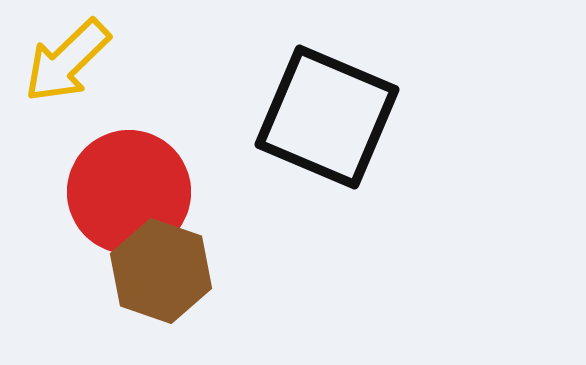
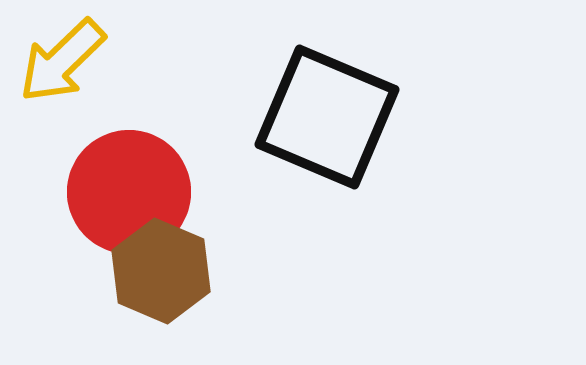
yellow arrow: moved 5 px left
brown hexagon: rotated 4 degrees clockwise
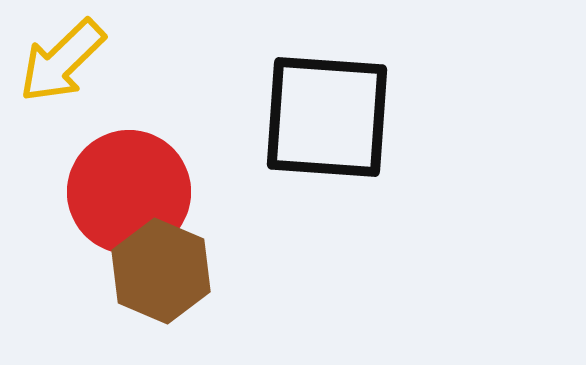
black square: rotated 19 degrees counterclockwise
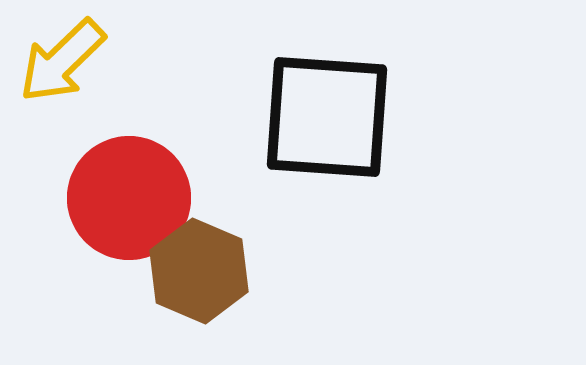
red circle: moved 6 px down
brown hexagon: moved 38 px right
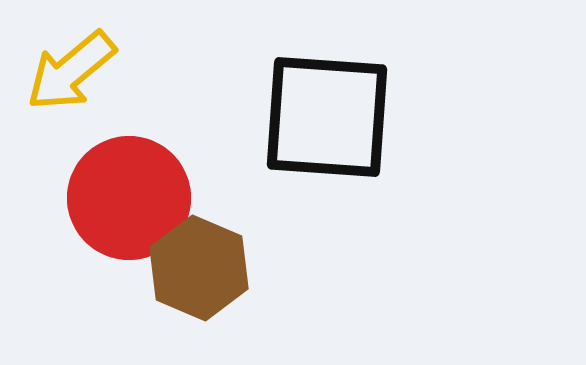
yellow arrow: moved 9 px right, 10 px down; rotated 4 degrees clockwise
brown hexagon: moved 3 px up
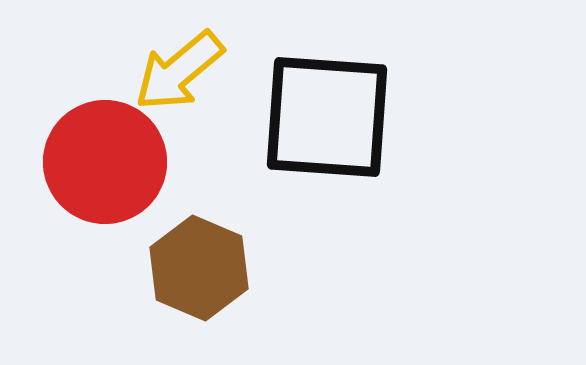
yellow arrow: moved 108 px right
red circle: moved 24 px left, 36 px up
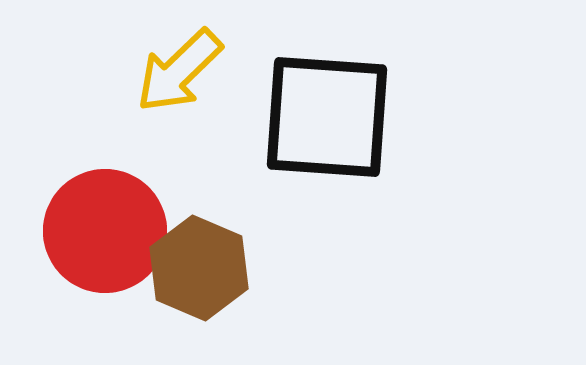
yellow arrow: rotated 4 degrees counterclockwise
red circle: moved 69 px down
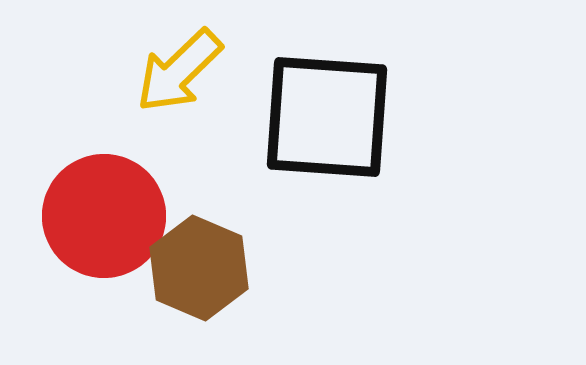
red circle: moved 1 px left, 15 px up
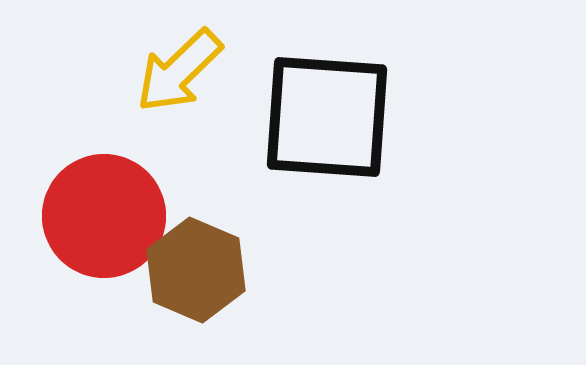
brown hexagon: moved 3 px left, 2 px down
